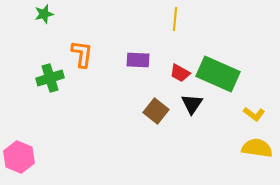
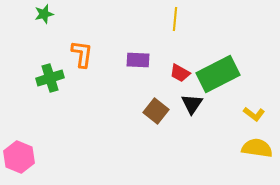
green rectangle: rotated 51 degrees counterclockwise
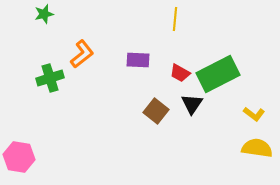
orange L-shape: rotated 44 degrees clockwise
pink hexagon: rotated 12 degrees counterclockwise
